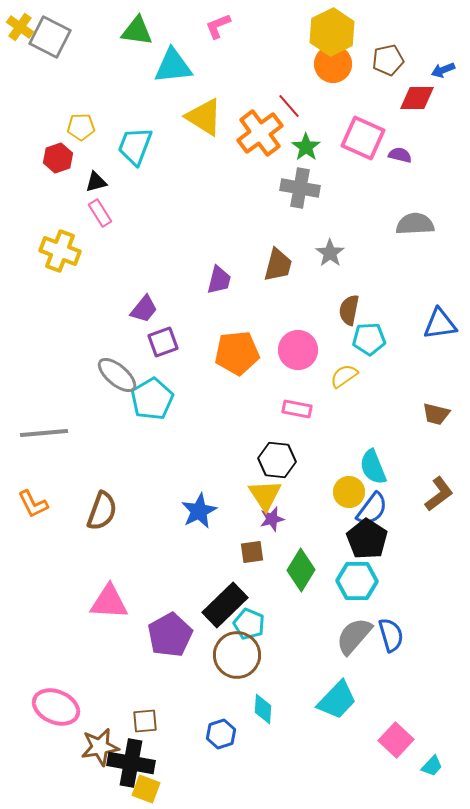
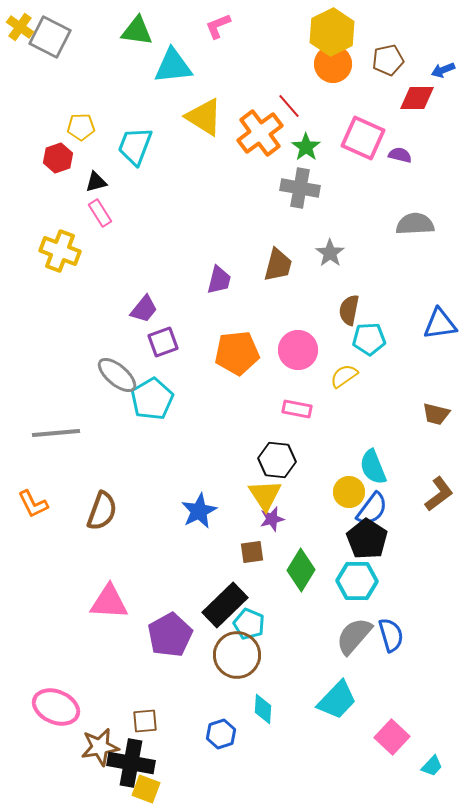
gray line at (44, 433): moved 12 px right
pink square at (396, 740): moved 4 px left, 3 px up
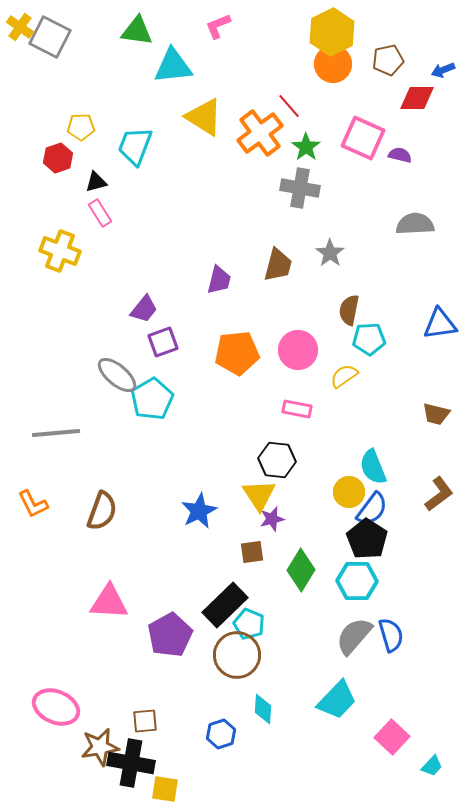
yellow triangle at (265, 495): moved 6 px left
yellow square at (146, 789): moved 19 px right; rotated 12 degrees counterclockwise
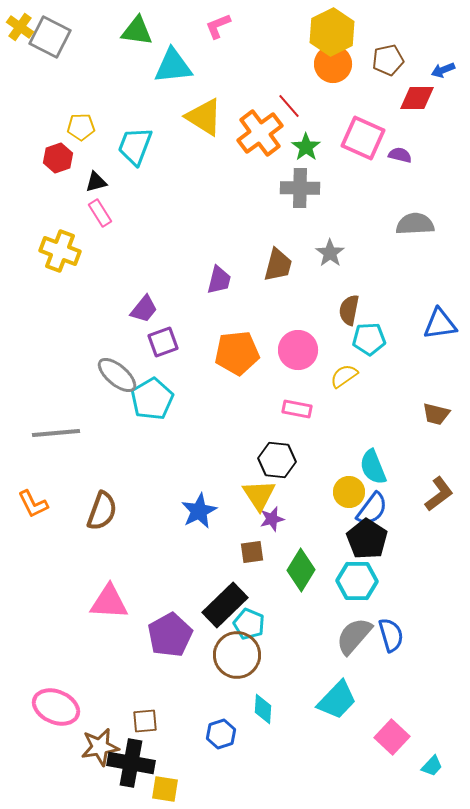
gray cross at (300, 188): rotated 9 degrees counterclockwise
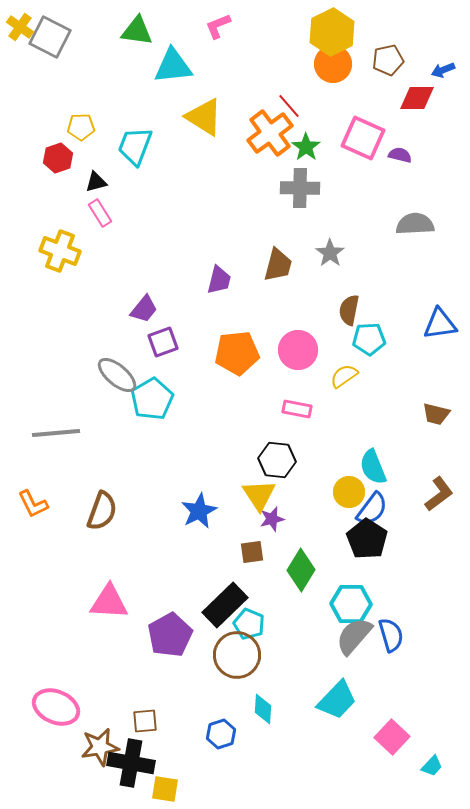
orange cross at (260, 133): moved 10 px right
cyan hexagon at (357, 581): moved 6 px left, 23 px down
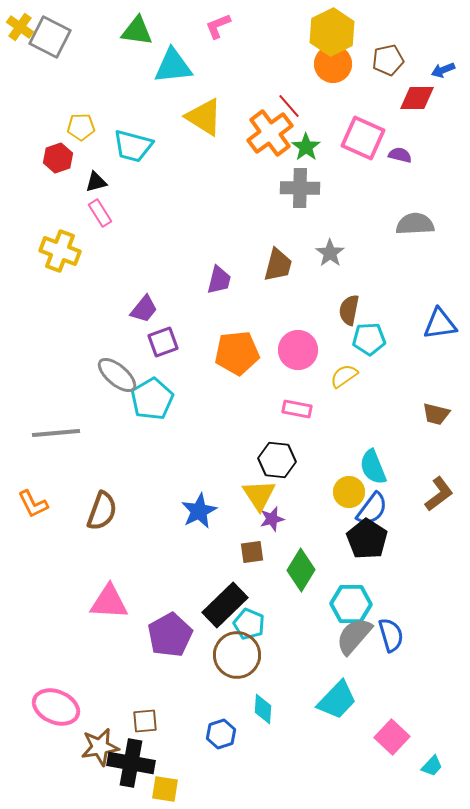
cyan trapezoid at (135, 146): moved 2 px left; rotated 96 degrees counterclockwise
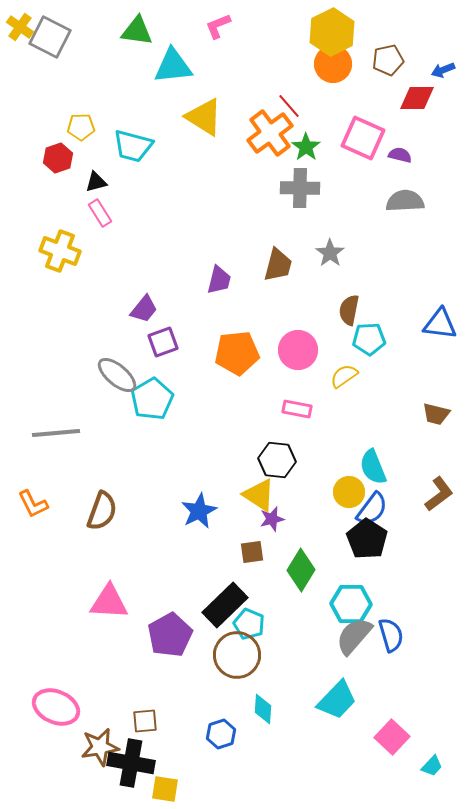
gray semicircle at (415, 224): moved 10 px left, 23 px up
blue triangle at (440, 324): rotated 15 degrees clockwise
yellow triangle at (259, 495): rotated 24 degrees counterclockwise
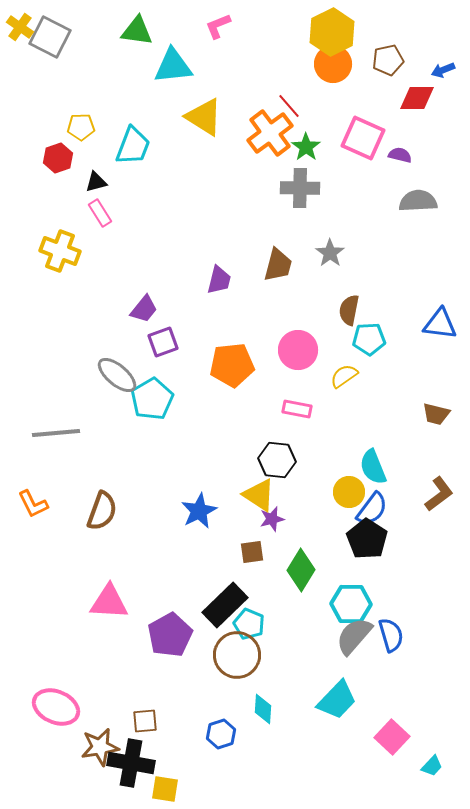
cyan trapezoid at (133, 146): rotated 84 degrees counterclockwise
gray semicircle at (405, 201): moved 13 px right
orange pentagon at (237, 353): moved 5 px left, 12 px down
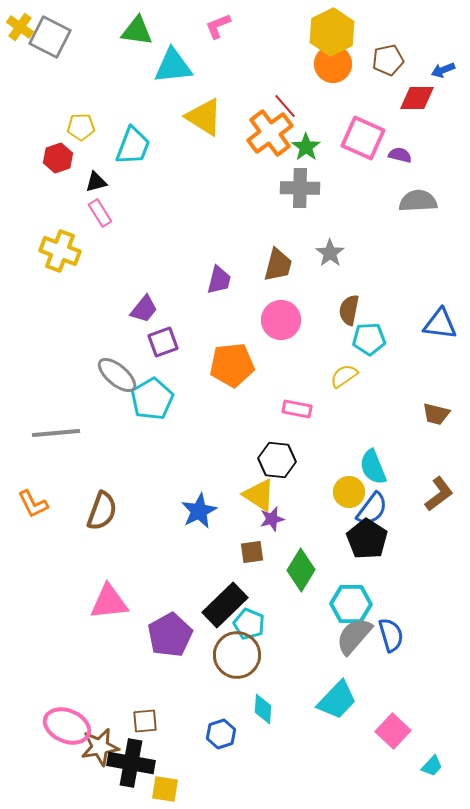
red line at (289, 106): moved 4 px left
pink circle at (298, 350): moved 17 px left, 30 px up
pink triangle at (109, 602): rotated 9 degrees counterclockwise
pink ellipse at (56, 707): moved 11 px right, 19 px down
pink square at (392, 737): moved 1 px right, 6 px up
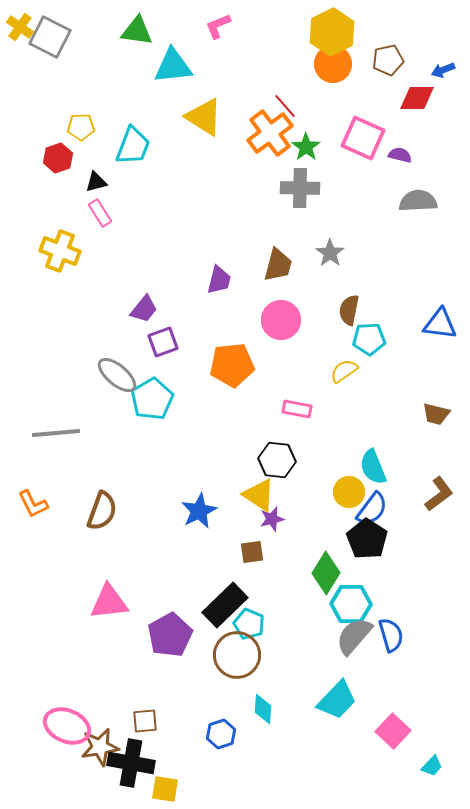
yellow semicircle at (344, 376): moved 5 px up
green diamond at (301, 570): moved 25 px right, 3 px down
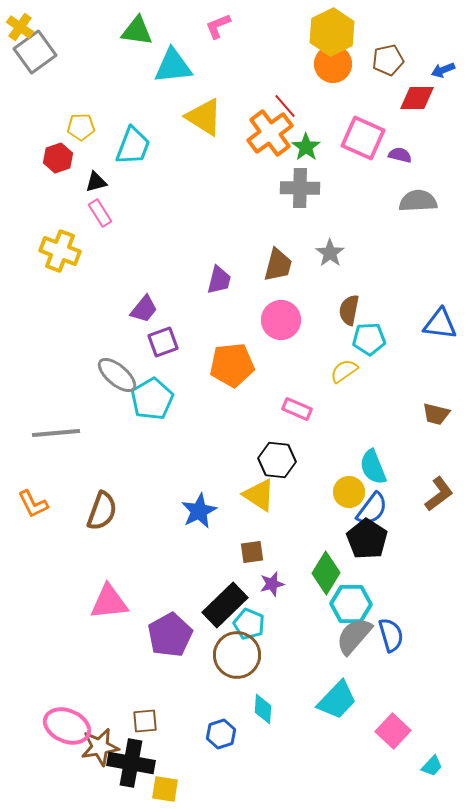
gray square at (50, 37): moved 15 px left, 15 px down; rotated 27 degrees clockwise
pink rectangle at (297, 409): rotated 12 degrees clockwise
purple star at (272, 519): moved 65 px down
